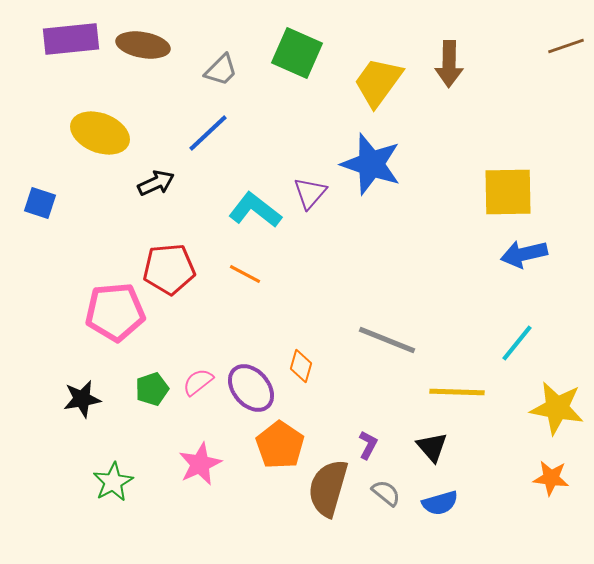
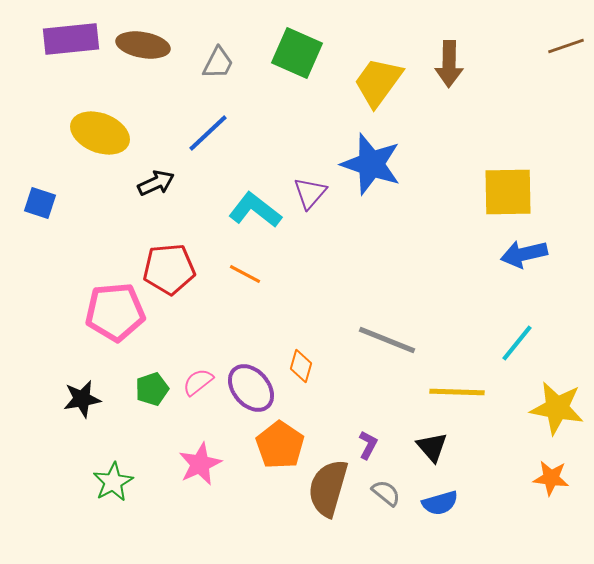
gray trapezoid: moved 3 px left, 7 px up; rotated 18 degrees counterclockwise
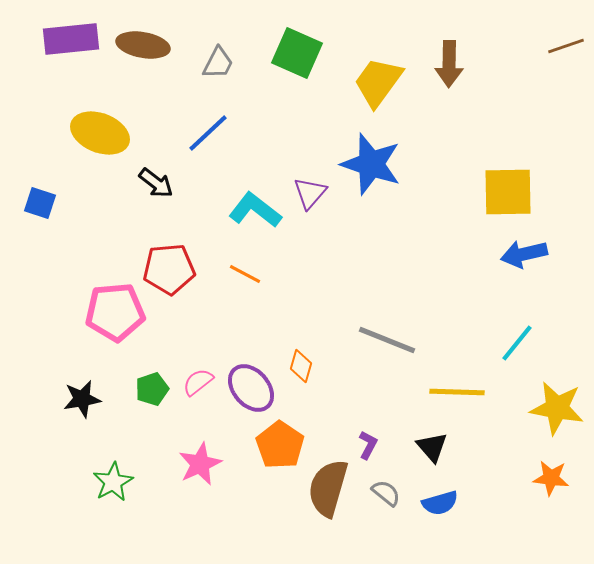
black arrow: rotated 63 degrees clockwise
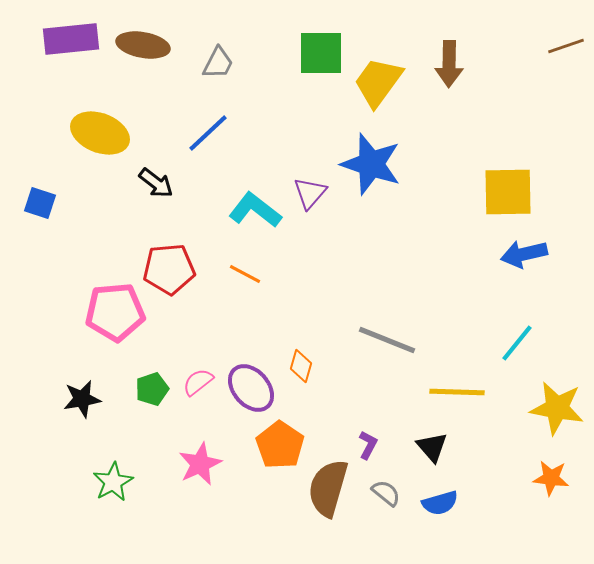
green square: moved 24 px right; rotated 24 degrees counterclockwise
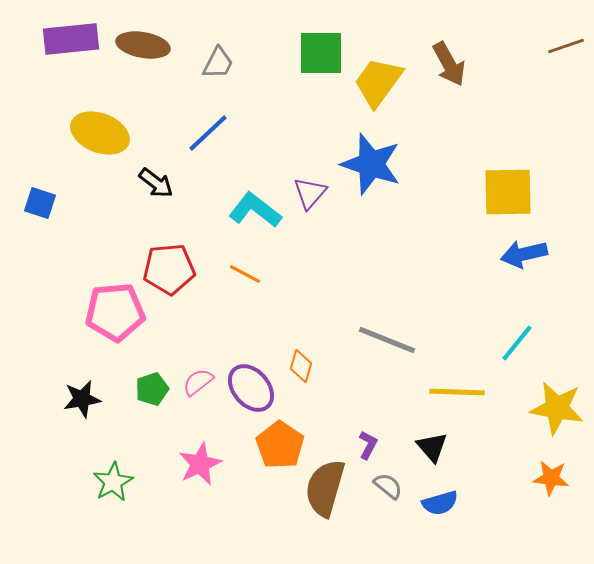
brown arrow: rotated 30 degrees counterclockwise
brown semicircle: moved 3 px left
gray semicircle: moved 2 px right, 7 px up
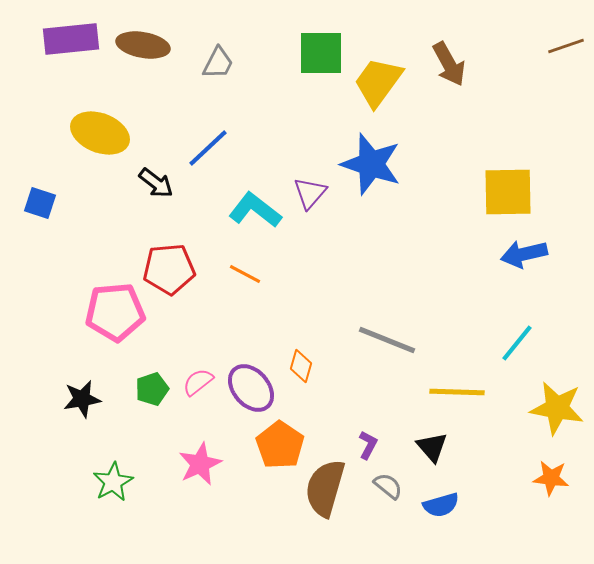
blue line: moved 15 px down
blue semicircle: moved 1 px right, 2 px down
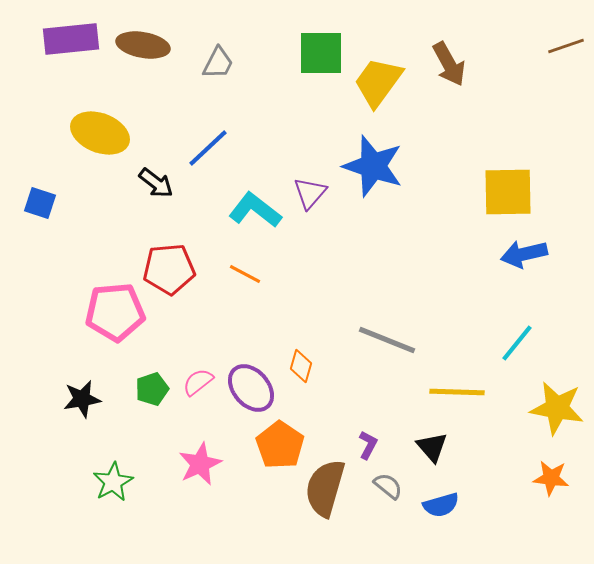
blue star: moved 2 px right, 2 px down
